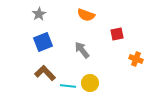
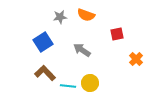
gray star: moved 21 px right, 3 px down; rotated 24 degrees clockwise
blue square: rotated 12 degrees counterclockwise
gray arrow: rotated 18 degrees counterclockwise
orange cross: rotated 24 degrees clockwise
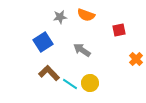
red square: moved 2 px right, 4 px up
brown L-shape: moved 4 px right
cyan line: moved 2 px right, 2 px up; rotated 28 degrees clockwise
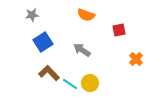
gray star: moved 28 px left, 2 px up
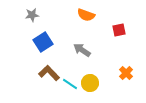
orange cross: moved 10 px left, 14 px down
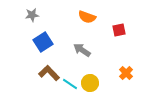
orange semicircle: moved 1 px right, 2 px down
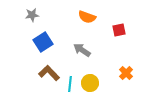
cyan line: rotated 63 degrees clockwise
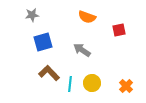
blue square: rotated 18 degrees clockwise
orange cross: moved 13 px down
yellow circle: moved 2 px right
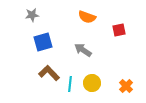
gray arrow: moved 1 px right
